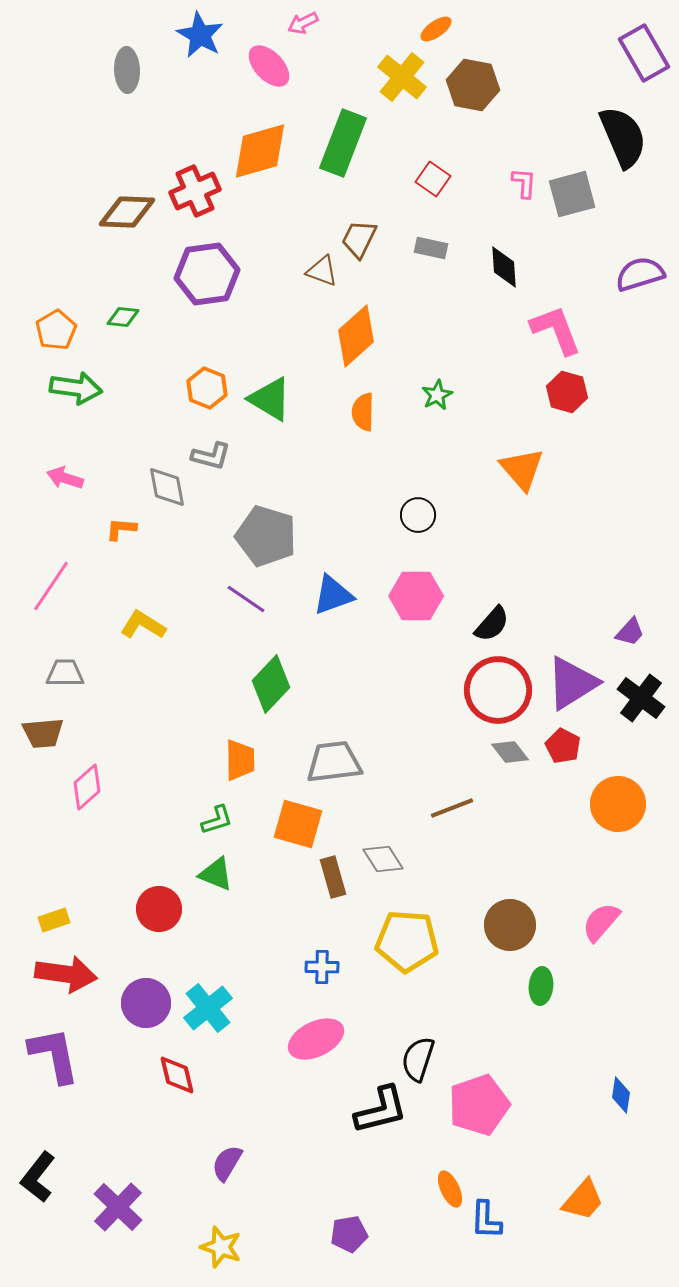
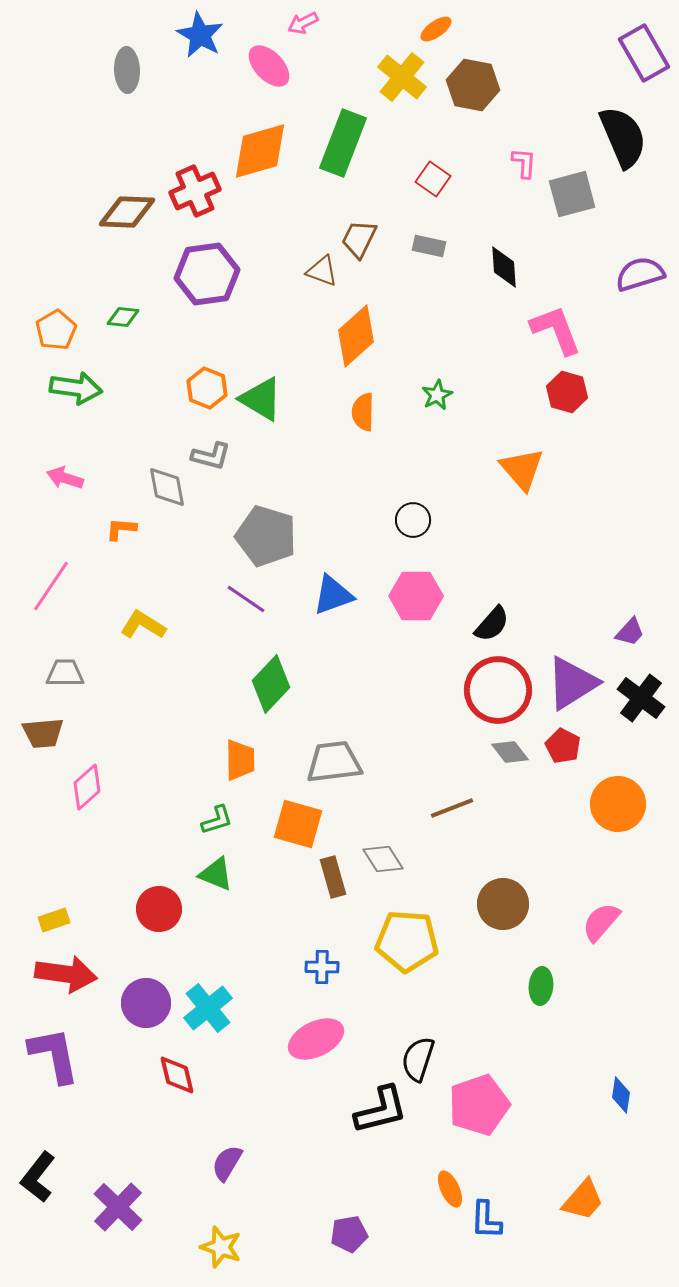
pink L-shape at (524, 183): moved 20 px up
gray rectangle at (431, 248): moved 2 px left, 2 px up
green triangle at (270, 399): moved 9 px left
black circle at (418, 515): moved 5 px left, 5 px down
brown circle at (510, 925): moved 7 px left, 21 px up
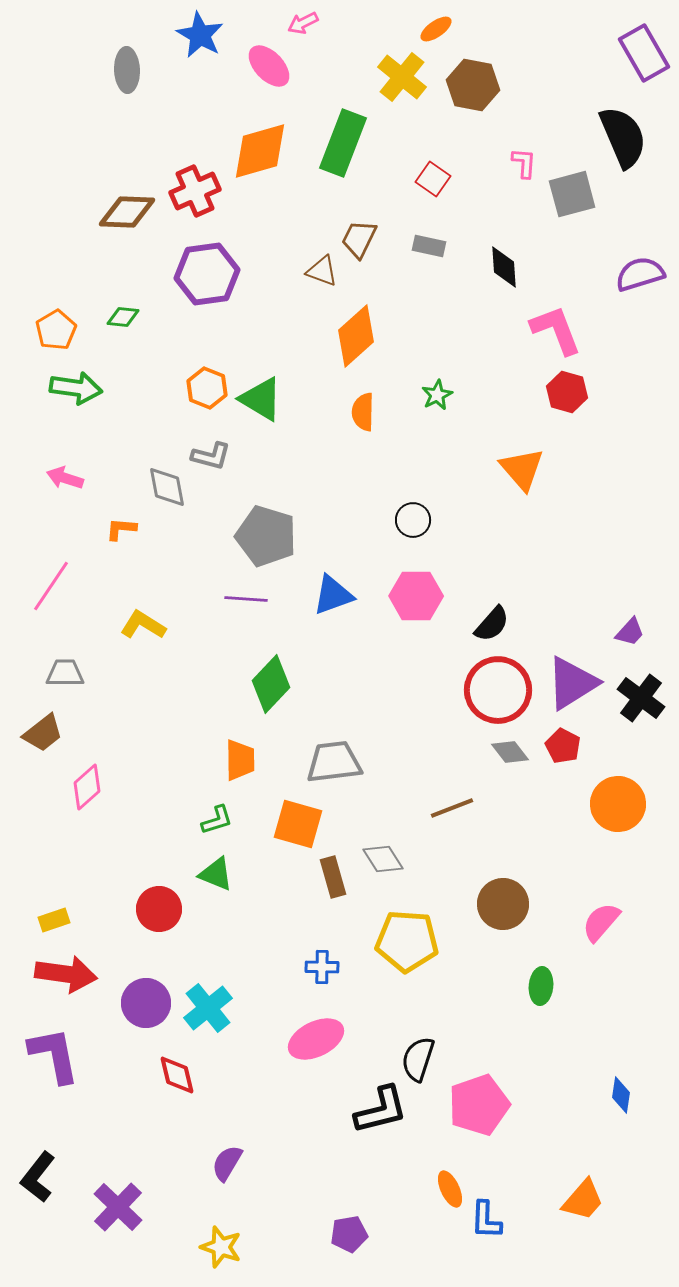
purple line at (246, 599): rotated 30 degrees counterclockwise
brown trapezoid at (43, 733): rotated 33 degrees counterclockwise
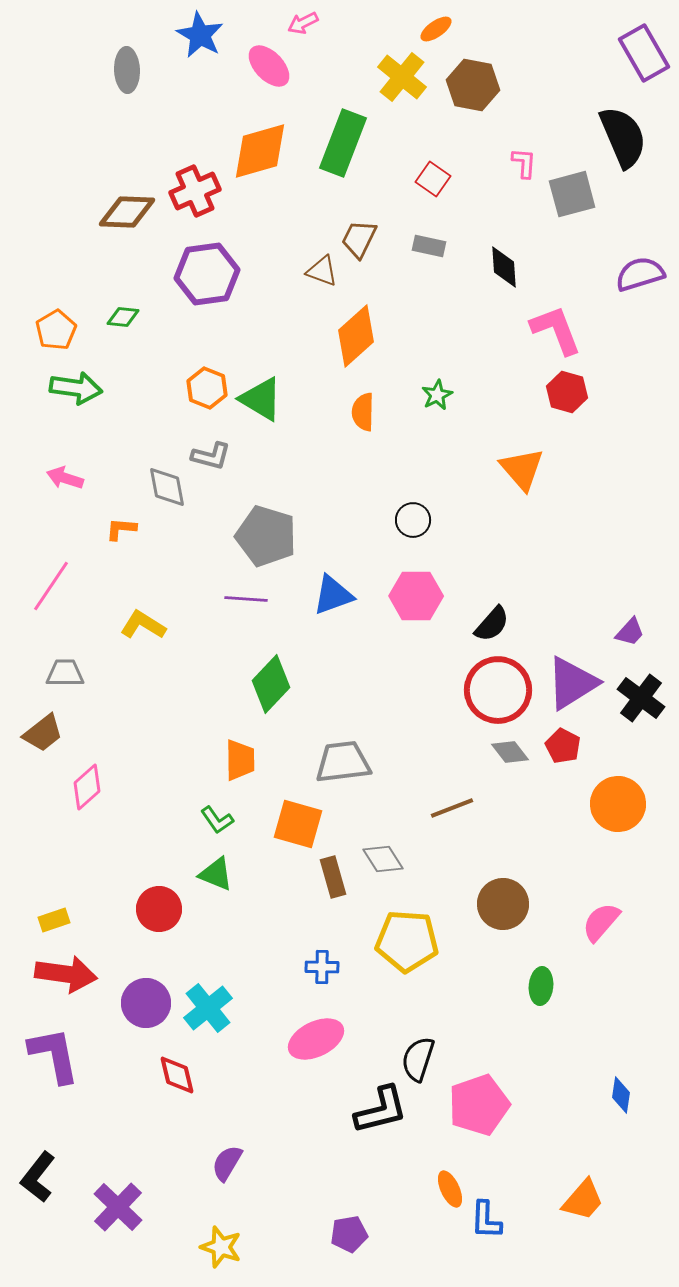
gray trapezoid at (334, 762): moved 9 px right
green L-shape at (217, 820): rotated 72 degrees clockwise
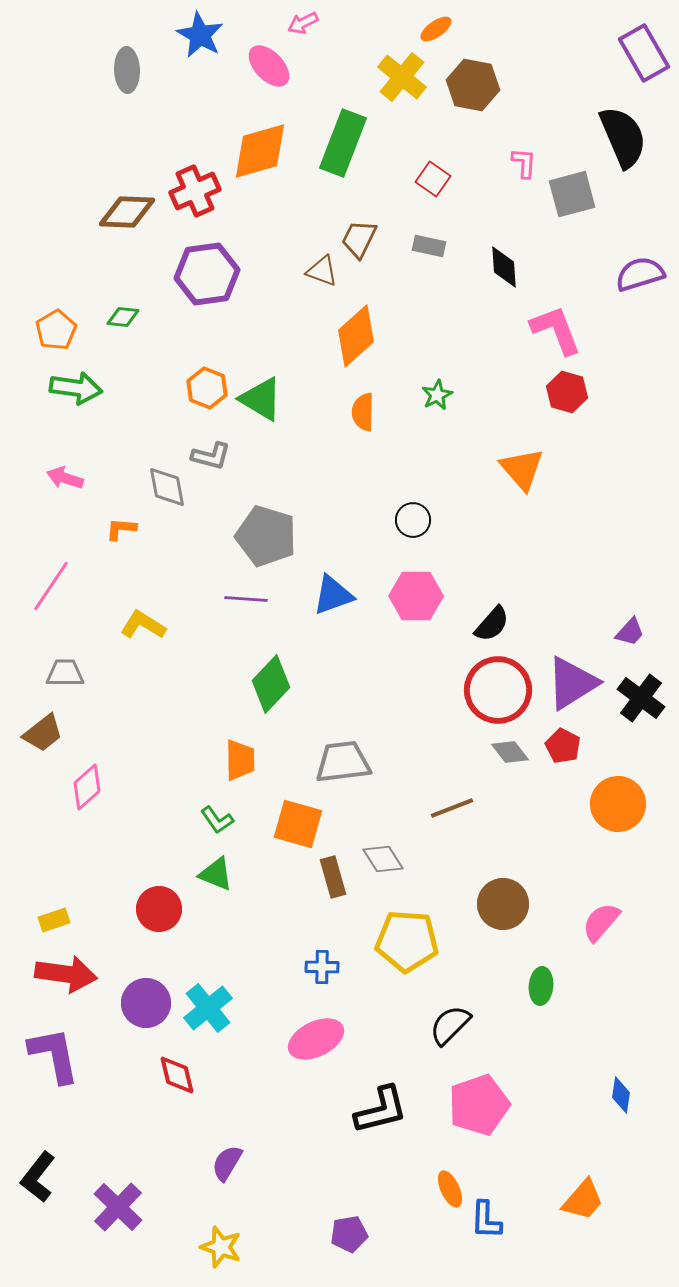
black semicircle at (418, 1059): moved 32 px right, 34 px up; rotated 27 degrees clockwise
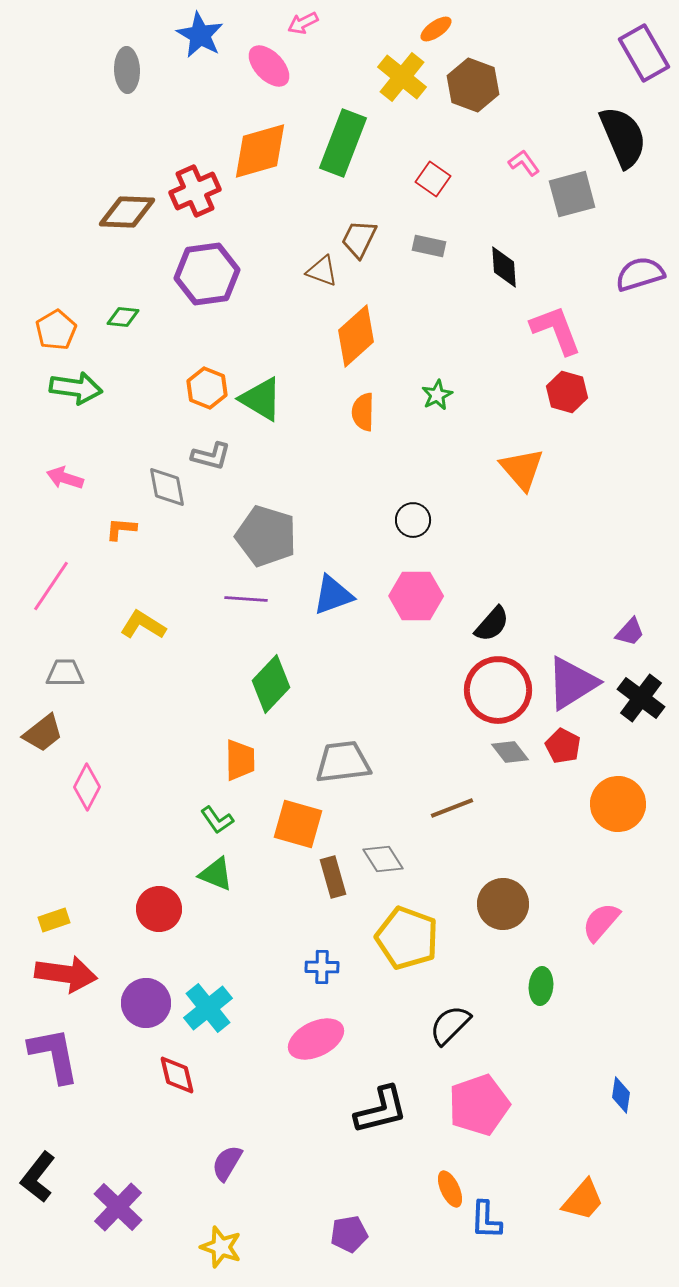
brown hexagon at (473, 85): rotated 9 degrees clockwise
pink L-shape at (524, 163): rotated 40 degrees counterclockwise
pink diamond at (87, 787): rotated 21 degrees counterclockwise
yellow pentagon at (407, 941): moved 3 px up; rotated 16 degrees clockwise
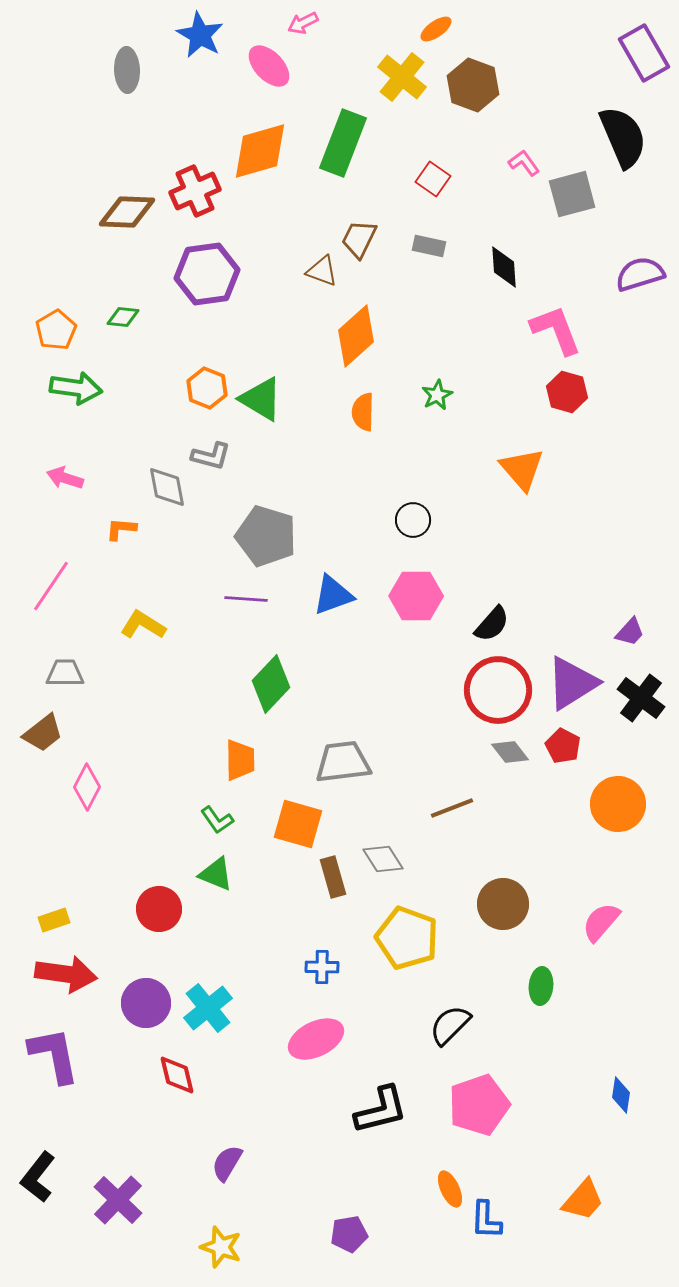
purple cross at (118, 1207): moved 7 px up
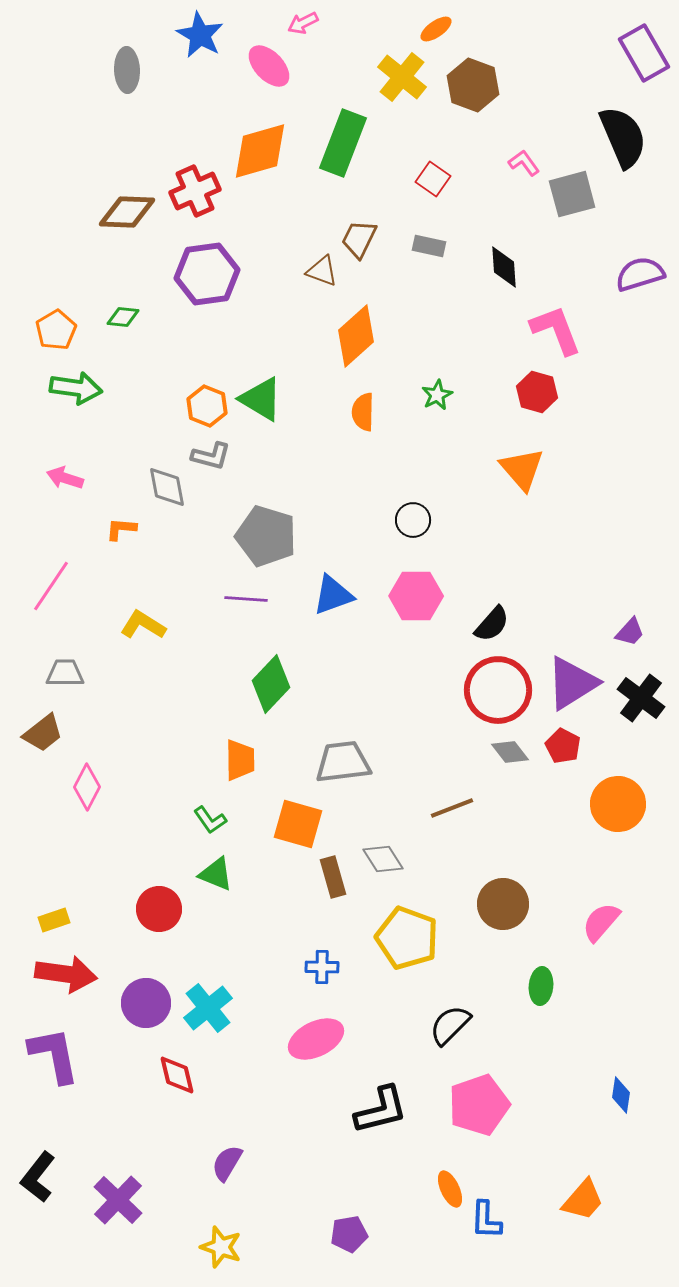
orange hexagon at (207, 388): moved 18 px down
red hexagon at (567, 392): moved 30 px left
green L-shape at (217, 820): moved 7 px left
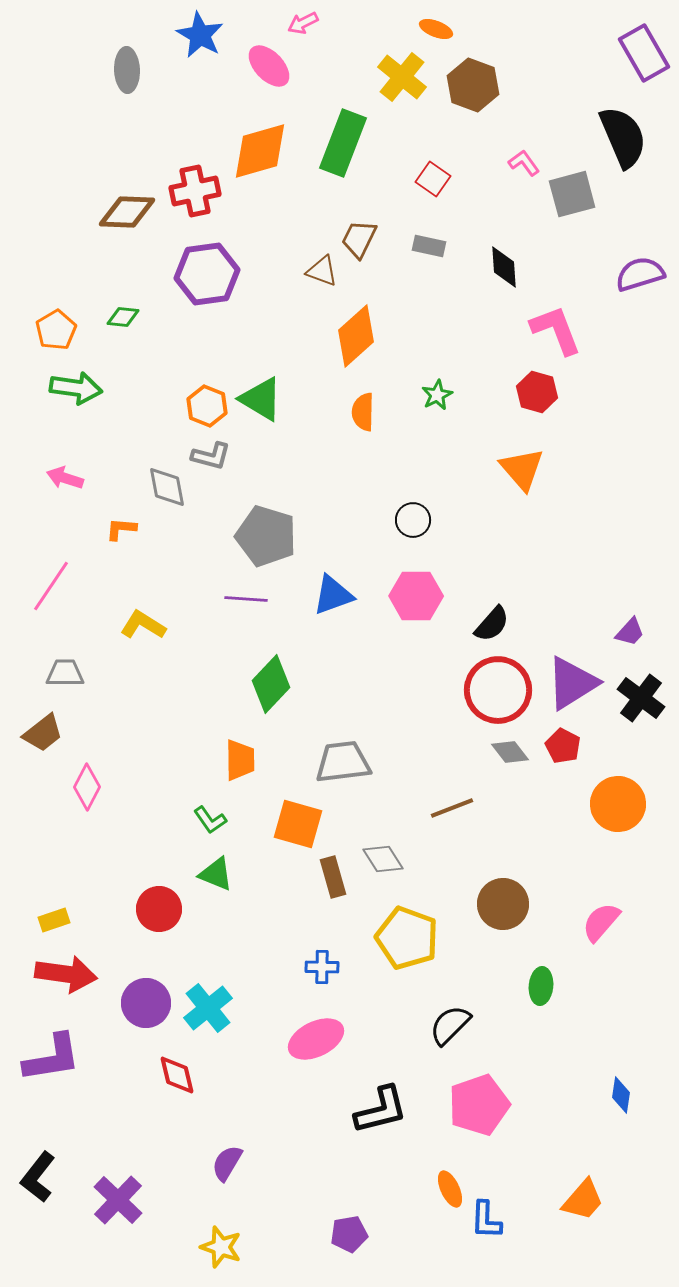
orange ellipse at (436, 29): rotated 56 degrees clockwise
red cross at (195, 191): rotated 12 degrees clockwise
purple L-shape at (54, 1055): moved 2 px left, 3 px down; rotated 92 degrees clockwise
